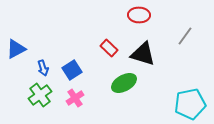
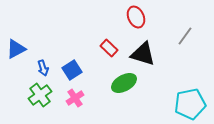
red ellipse: moved 3 px left, 2 px down; rotated 65 degrees clockwise
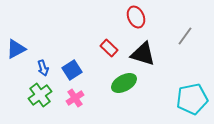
cyan pentagon: moved 2 px right, 5 px up
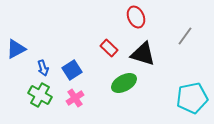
green cross: rotated 25 degrees counterclockwise
cyan pentagon: moved 1 px up
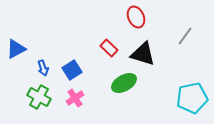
green cross: moved 1 px left, 2 px down
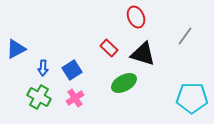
blue arrow: rotated 21 degrees clockwise
cyan pentagon: rotated 12 degrees clockwise
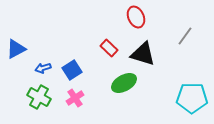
blue arrow: rotated 70 degrees clockwise
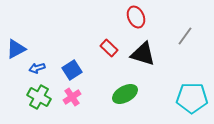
blue arrow: moved 6 px left
green ellipse: moved 1 px right, 11 px down
pink cross: moved 3 px left, 1 px up
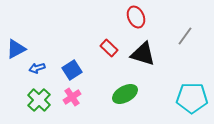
green cross: moved 3 px down; rotated 15 degrees clockwise
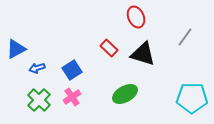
gray line: moved 1 px down
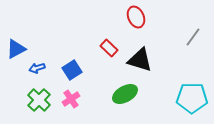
gray line: moved 8 px right
black triangle: moved 3 px left, 6 px down
pink cross: moved 1 px left, 2 px down
